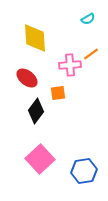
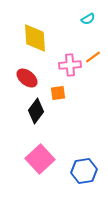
orange line: moved 2 px right, 3 px down
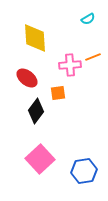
orange line: rotated 14 degrees clockwise
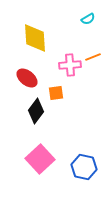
orange square: moved 2 px left
blue hexagon: moved 4 px up; rotated 20 degrees clockwise
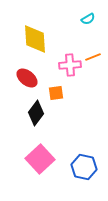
yellow diamond: moved 1 px down
black diamond: moved 2 px down
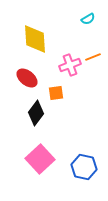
pink cross: rotated 15 degrees counterclockwise
